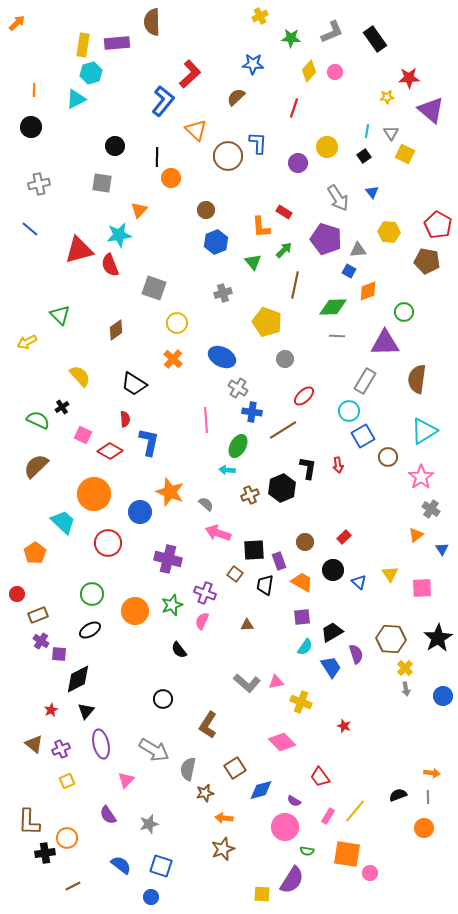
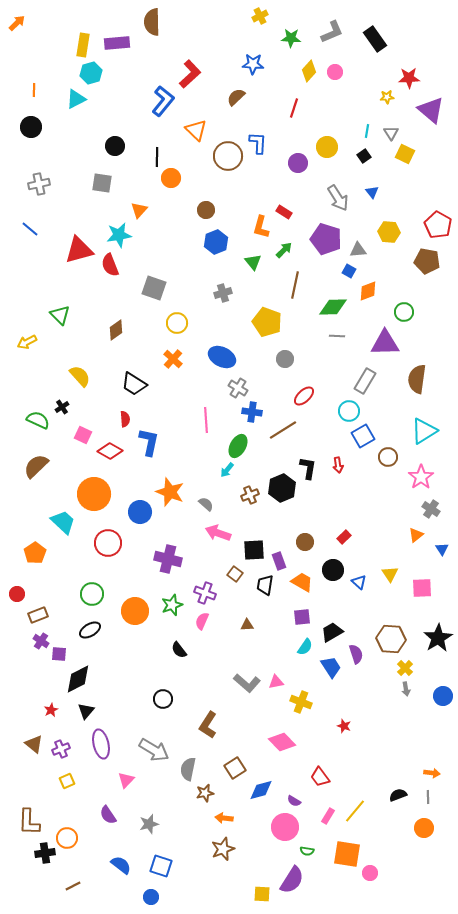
orange L-shape at (261, 227): rotated 20 degrees clockwise
cyan arrow at (227, 470): rotated 56 degrees counterclockwise
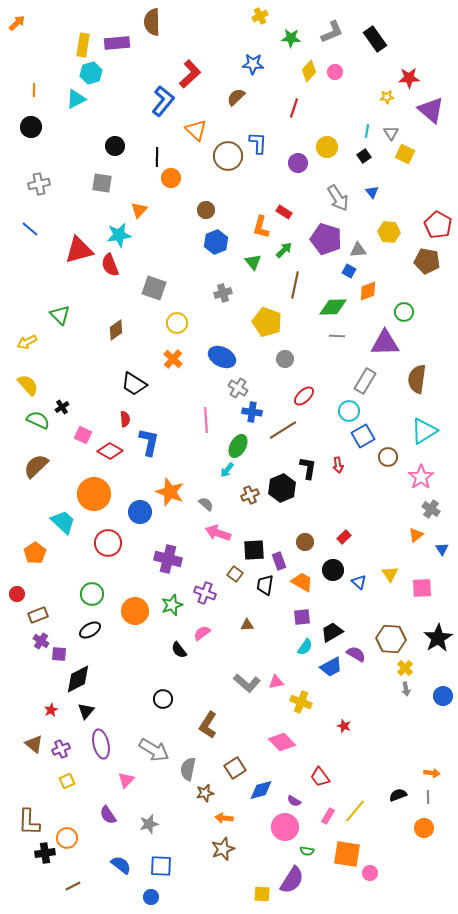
yellow semicircle at (80, 376): moved 52 px left, 9 px down
pink semicircle at (202, 621): moved 12 px down; rotated 30 degrees clockwise
purple semicircle at (356, 654): rotated 42 degrees counterclockwise
blue trapezoid at (331, 667): rotated 95 degrees clockwise
blue square at (161, 866): rotated 15 degrees counterclockwise
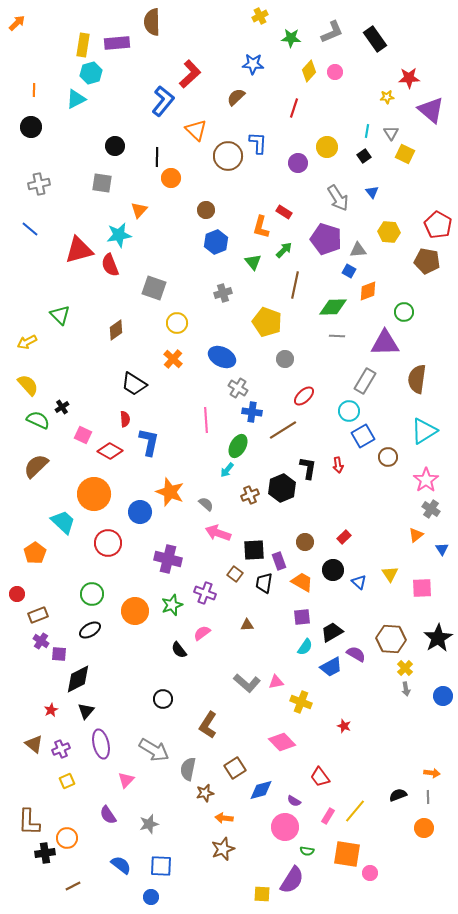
pink star at (421, 477): moved 5 px right, 3 px down
black trapezoid at (265, 585): moved 1 px left, 2 px up
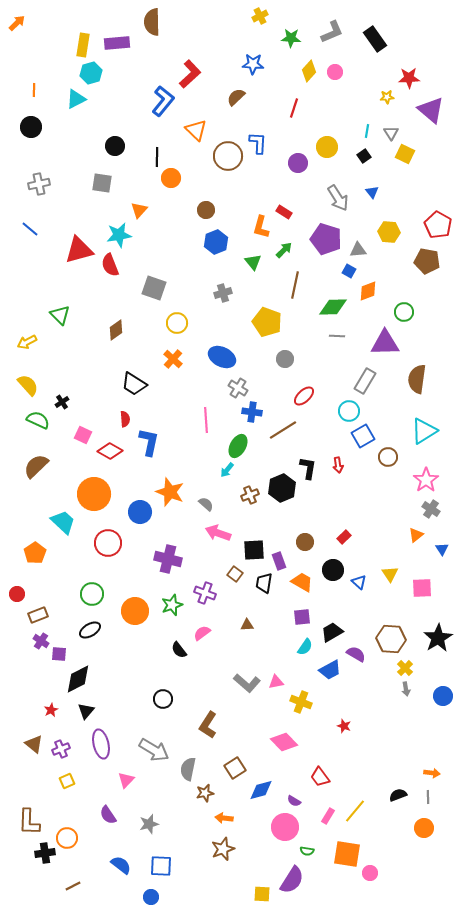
black cross at (62, 407): moved 5 px up
blue trapezoid at (331, 667): moved 1 px left, 3 px down
pink diamond at (282, 742): moved 2 px right
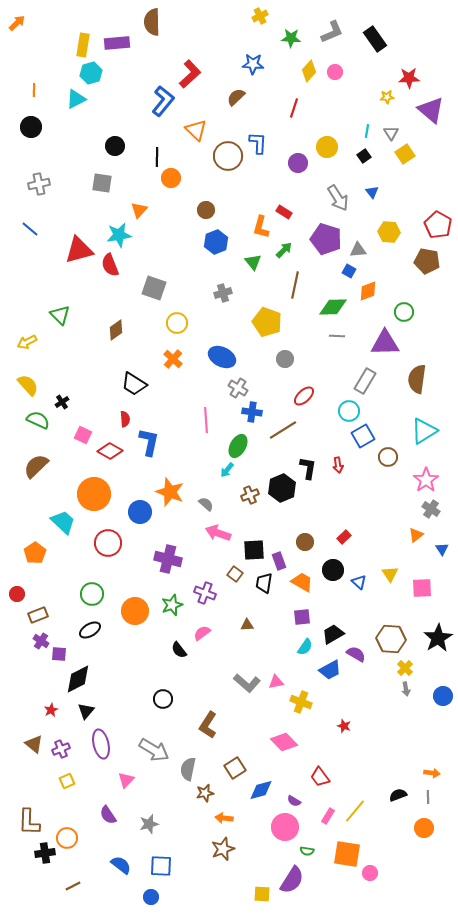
yellow square at (405, 154): rotated 30 degrees clockwise
black trapezoid at (332, 632): moved 1 px right, 2 px down
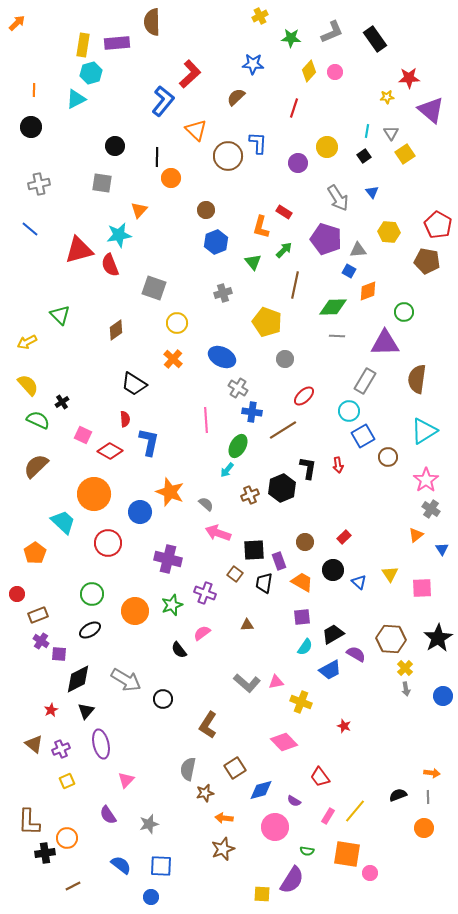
gray arrow at (154, 750): moved 28 px left, 70 px up
pink circle at (285, 827): moved 10 px left
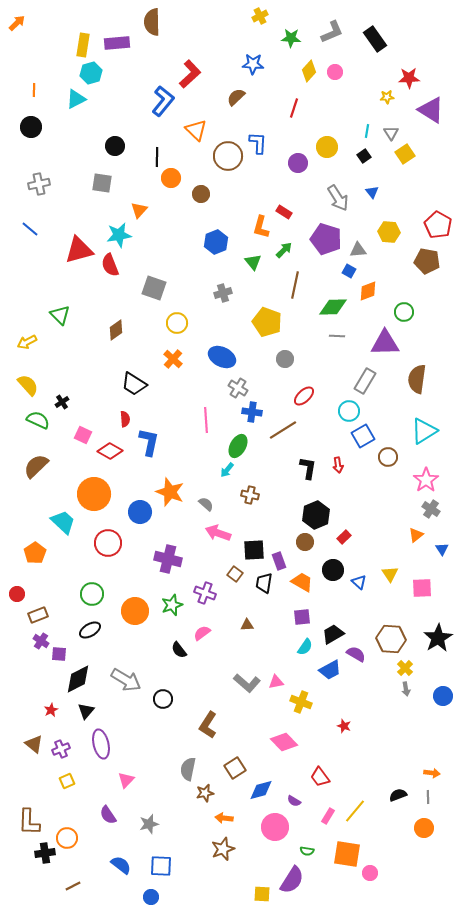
purple triangle at (431, 110): rotated 8 degrees counterclockwise
brown circle at (206, 210): moved 5 px left, 16 px up
black hexagon at (282, 488): moved 34 px right, 27 px down
brown cross at (250, 495): rotated 36 degrees clockwise
